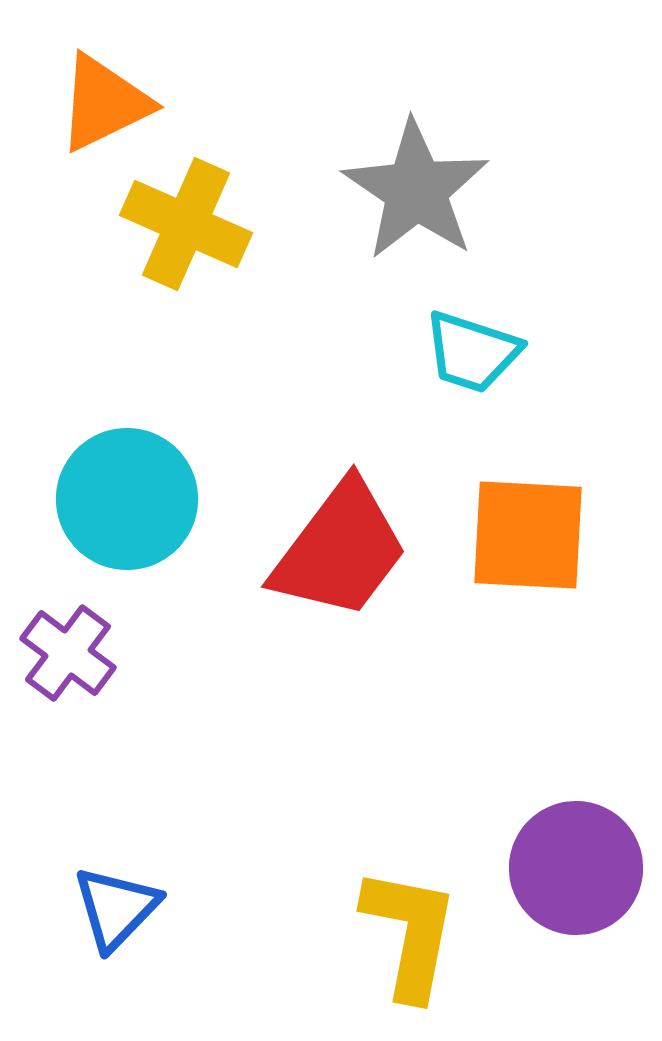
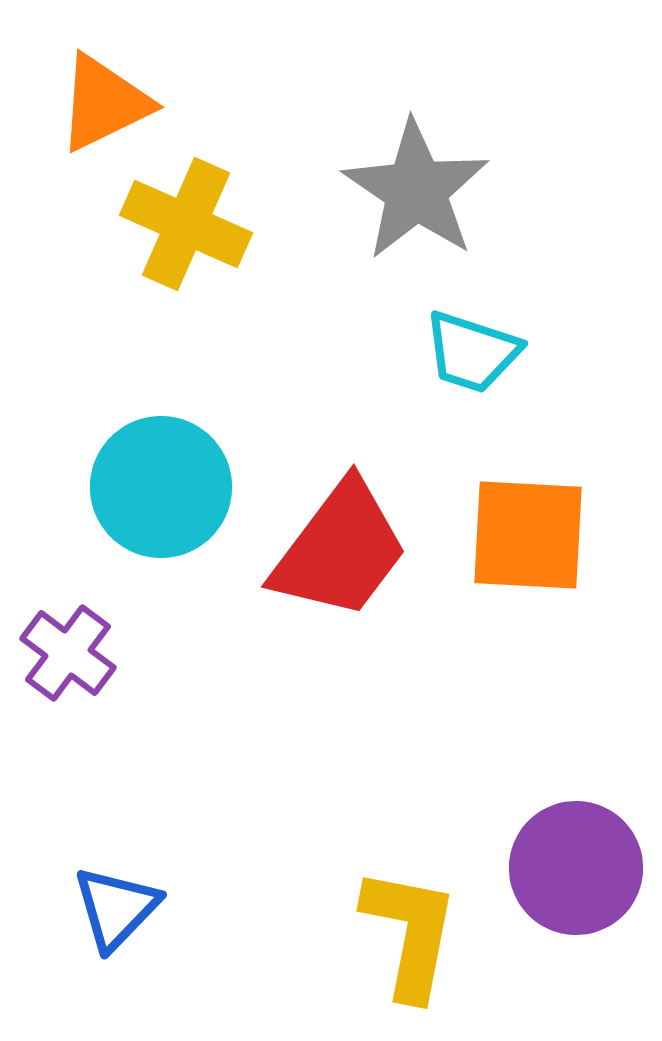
cyan circle: moved 34 px right, 12 px up
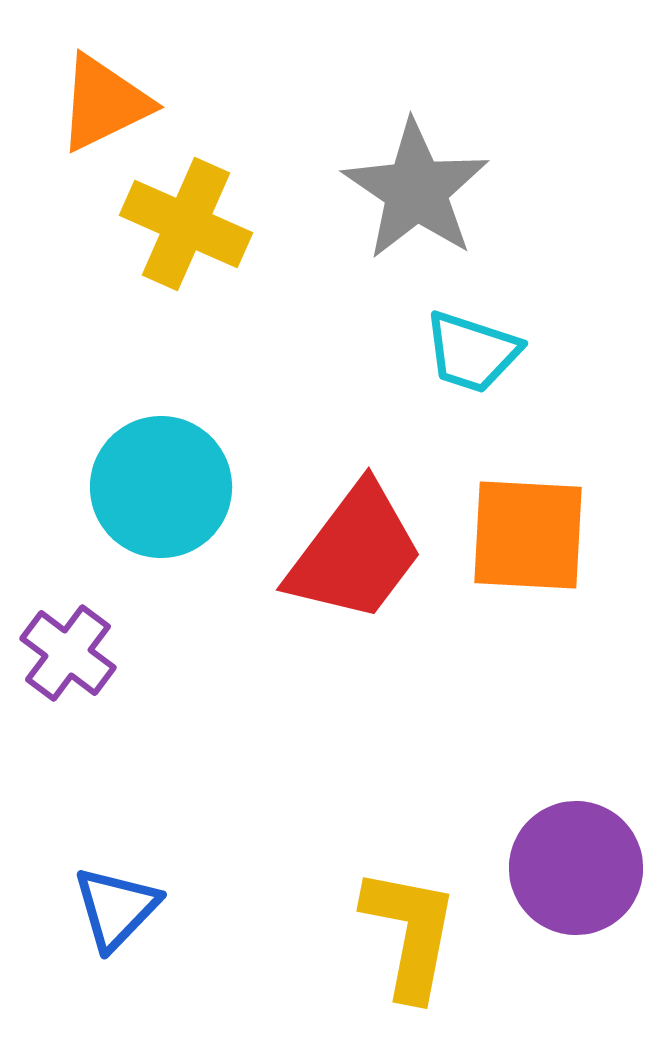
red trapezoid: moved 15 px right, 3 px down
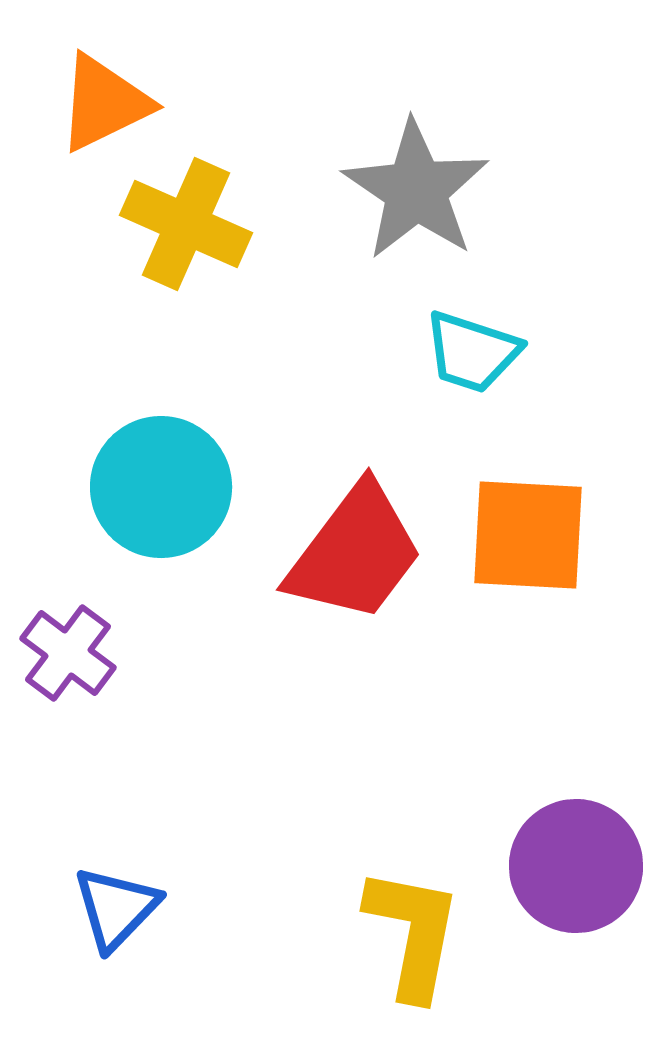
purple circle: moved 2 px up
yellow L-shape: moved 3 px right
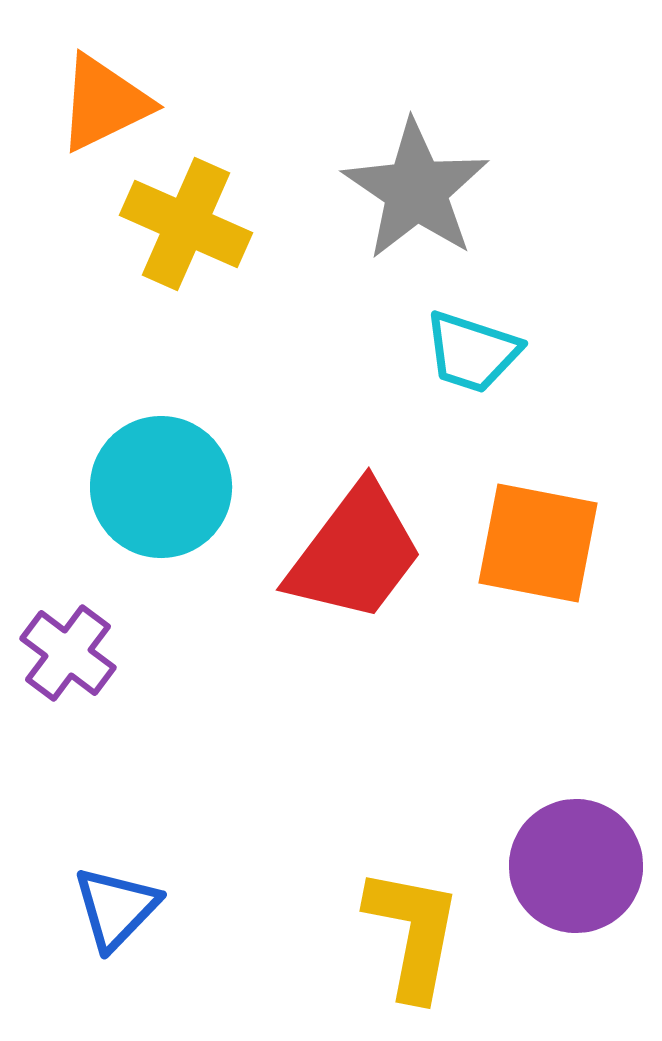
orange square: moved 10 px right, 8 px down; rotated 8 degrees clockwise
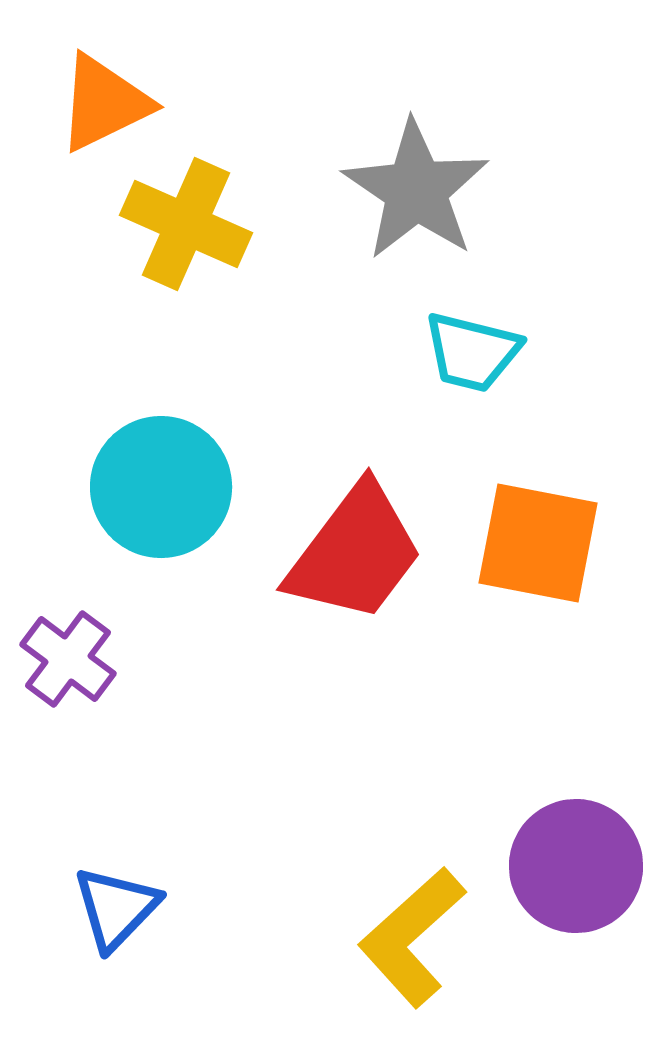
cyan trapezoid: rotated 4 degrees counterclockwise
purple cross: moved 6 px down
yellow L-shape: moved 1 px left, 4 px down; rotated 143 degrees counterclockwise
